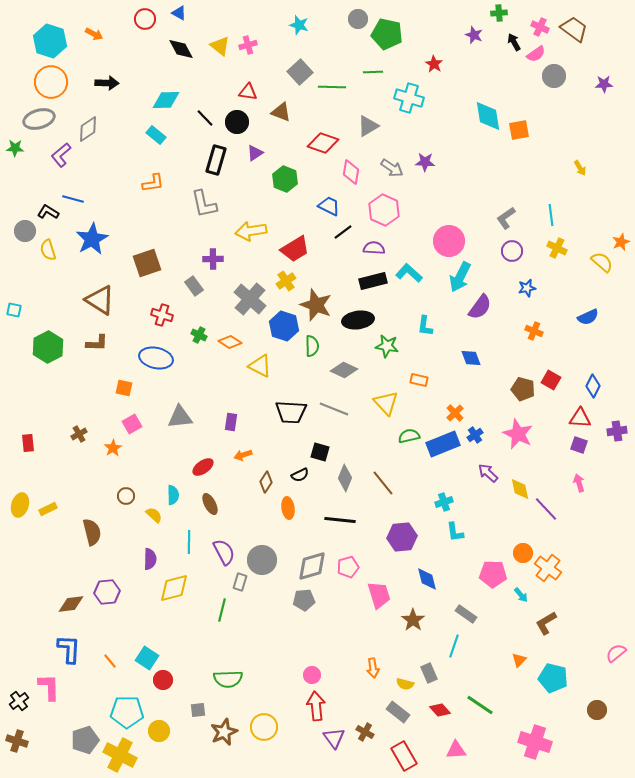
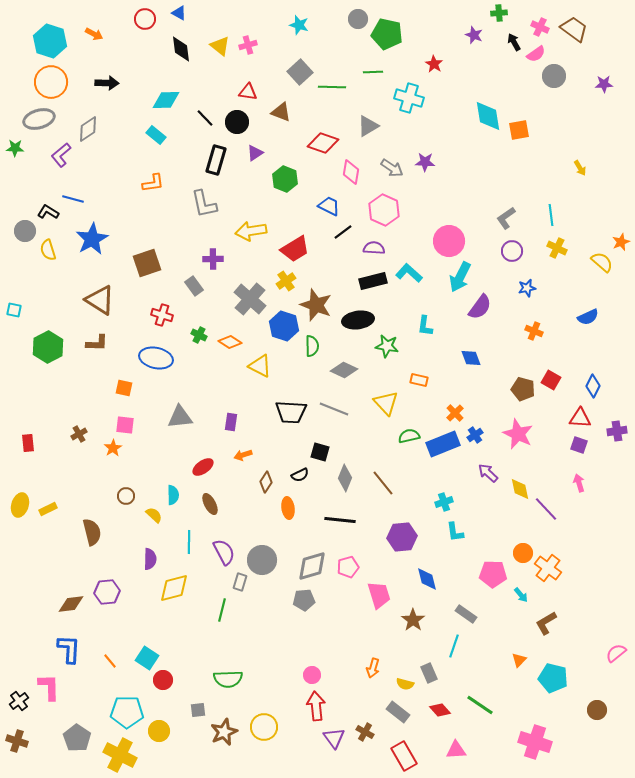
black diamond at (181, 49): rotated 20 degrees clockwise
pink square at (132, 424): moved 7 px left, 1 px down; rotated 36 degrees clockwise
orange arrow at (373, 668): rotated 24 degrees clockwise
gray pentagon at (85, 740): moved 8 px left, 2 px up; rotated 20 degrees counterclockwise
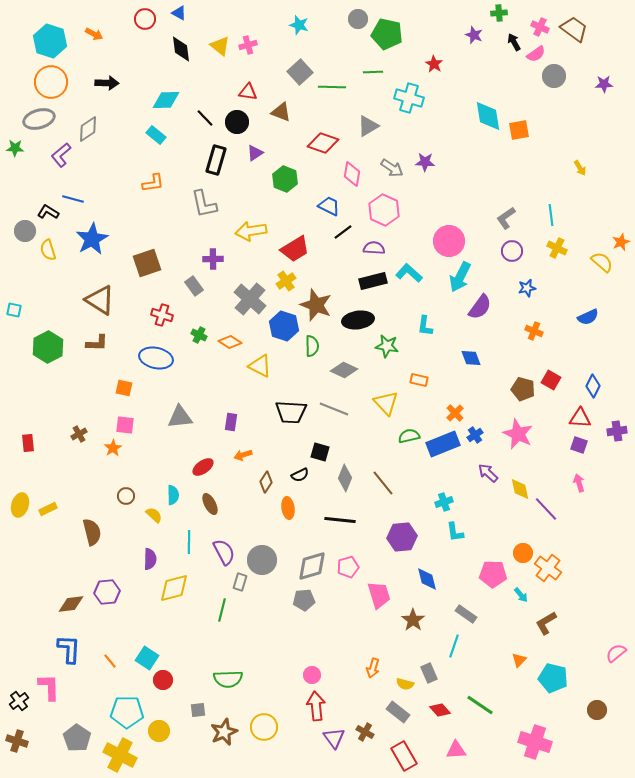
pink diamond at (351, 172): moved 1 px right, 2 px down
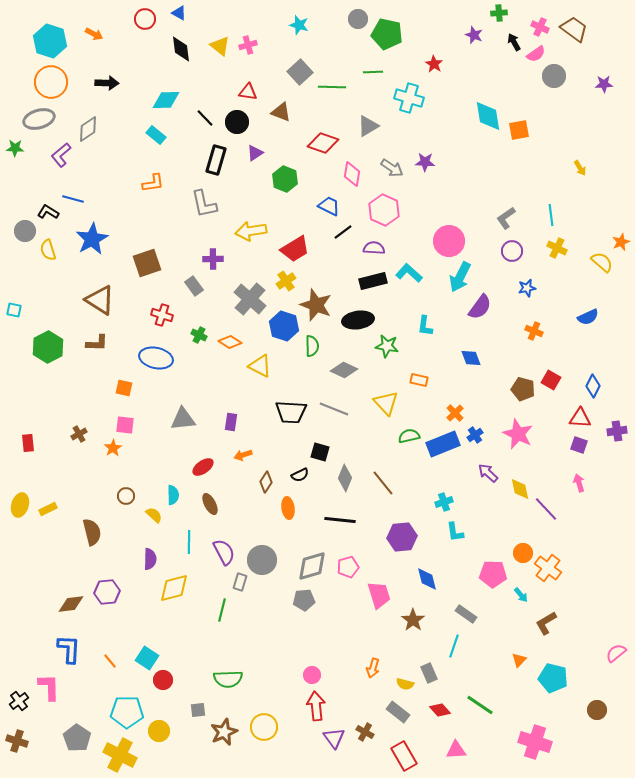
gray triangle at (180, 417): moved 3 px right, 2 px down
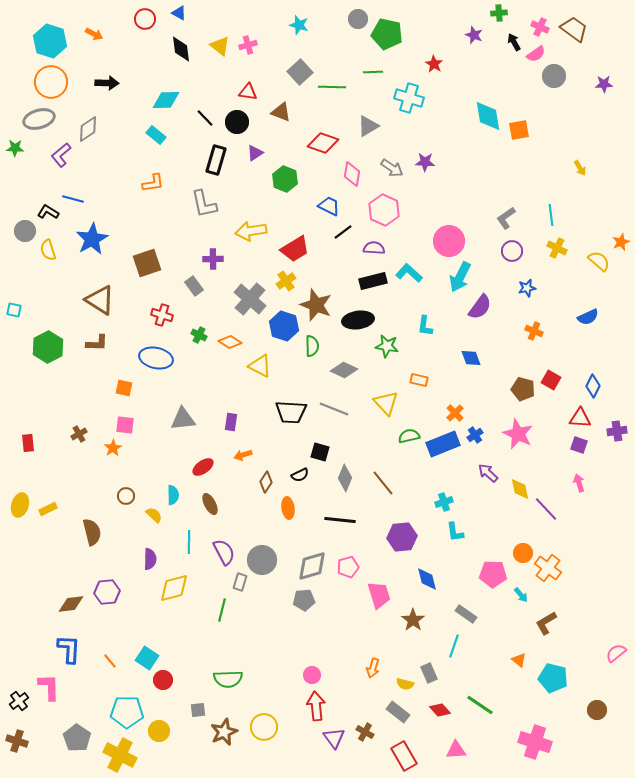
yellow semicircle at (602, 262): moved 3 px left, 1 px up
orange triangle at (519, 660): rotated 35 degrees counterclockwise
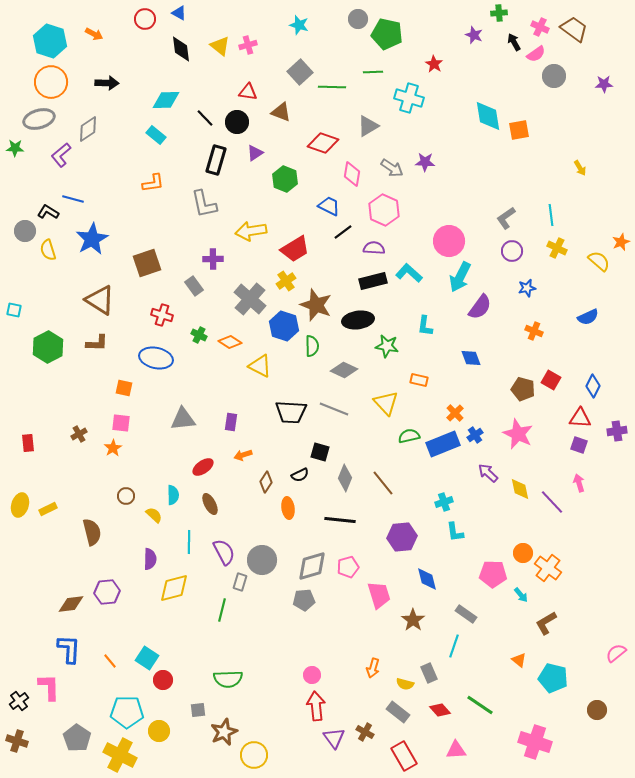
pink square at (125, 425): moved 4 px left, 2 px up
purple line at (546, 509): moved 6 px right, 7 px up
yellow circle at (264, 727): moved 10 px left, 28 px down
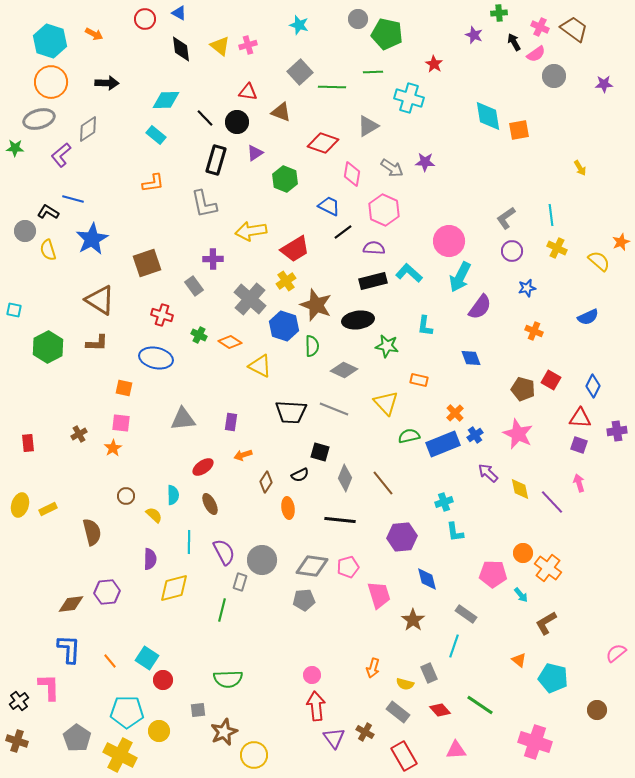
gray diamond at (312, 566): rotated 24 degrees clockwise
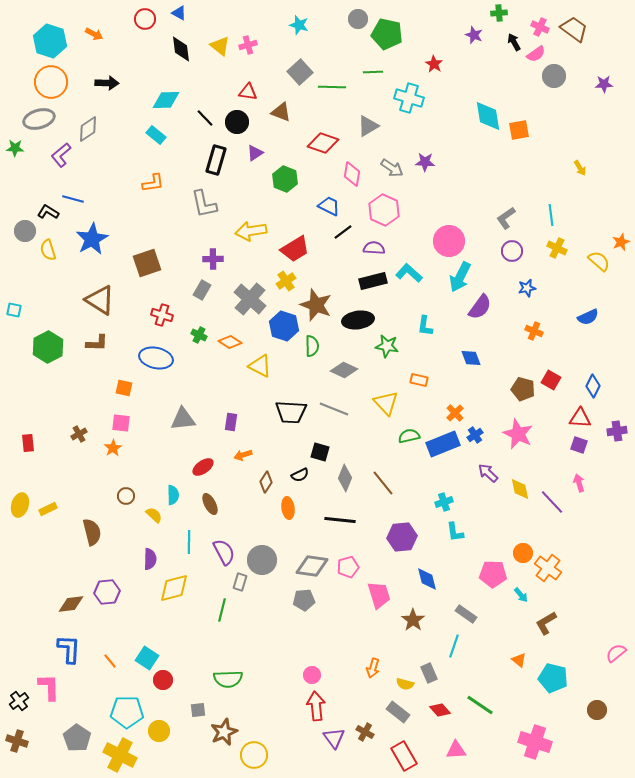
gray rectangle at (194, 286): moved 8 px right, 4 px down; rotated 66 degrees clockwise
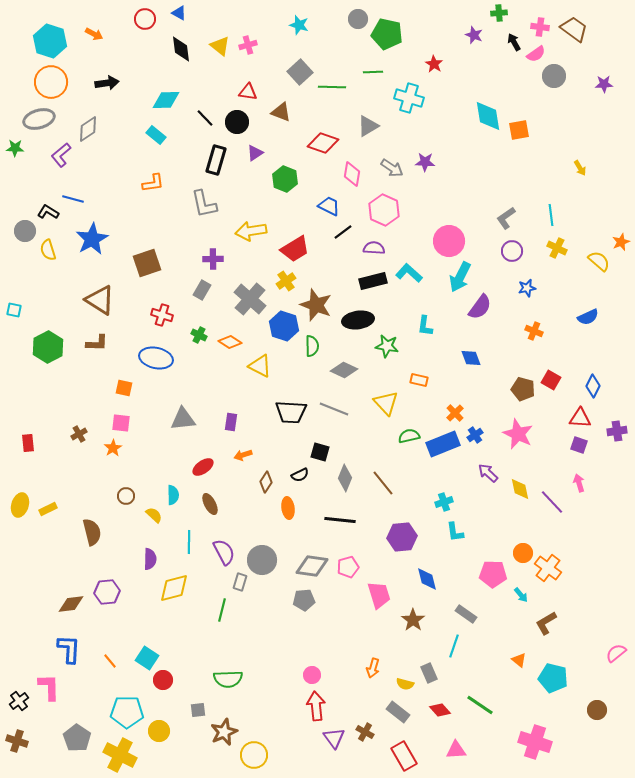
pink cross at (540, 27): rotated 18 degrees counterclockwise
black arrow at (107, 83): rotated 10 degrees counterclockwise
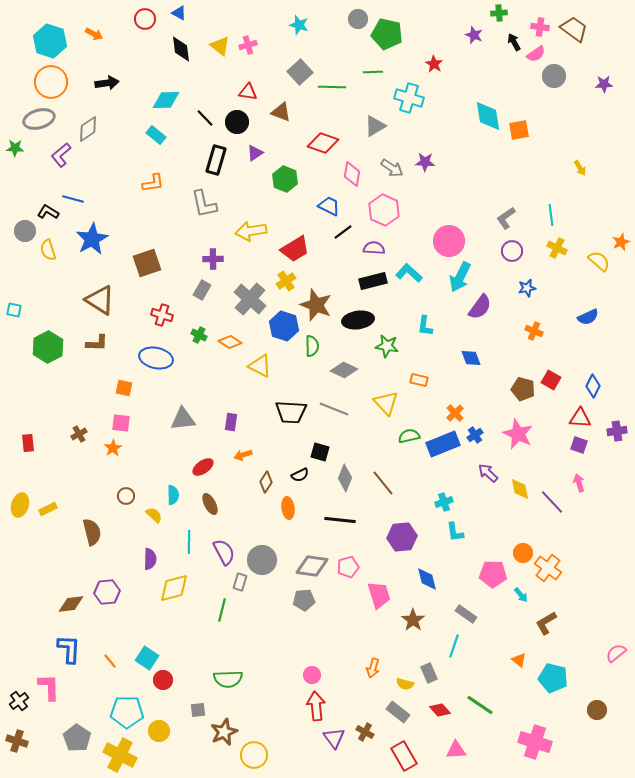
gray triangle at (368, 126): moved 7 px right
